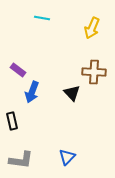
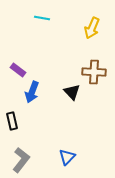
black triangle: moved 1 px up
gray L-shape: rotated 60 degrees counterclockwise
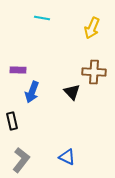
purple rectangle: rotated 35 degrees counterclockwise
blue triangle: rotated 48 degrees counterclockwise
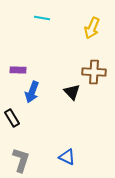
black rectangle: moved 3 px up; rotated 18 degrees counterclockwise
gray L-shape: rotated 20 degrees counterclockwise
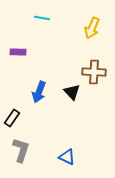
purple rectangle: moved 18 px up
blue arrow: moved 7 px right
black rectangle: rotated 66 degrees clockwise
gray L-shape: moved 10 px up
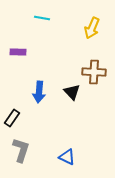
blue arrow: rotated 15 degrees counterclockwise
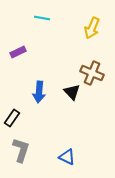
purple rectangle: rotated 28 degrees counterclockwise
brown cross: moved 2 px left, 1 px down; rotated 20 degrees clockwise
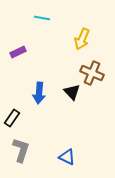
yellow arrow: moved 10 px left, 11 px down
blue arrow: moved 1 px down
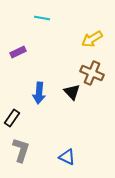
yellow arrow: moved 10 px right; rotated 35 degrees clockwise
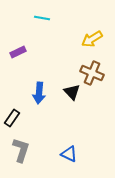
blue triangle: moved 2 px right, 3 px up
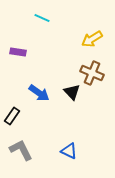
cyan line: rotated 14 degrees clockwise
purple rectangle: rotated 35 degrees clockwise
blue arrow: rotated 60 degrees counterclockwise
black rectangle: moved 2 px up
gray L-shape: rotated 45 degrees counterclockwise
blue triangle: moved 3 px up
